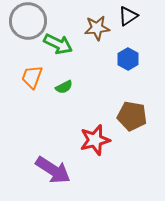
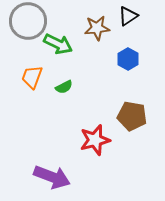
purple arrow: moved 1 px left, 7 px down; rotated 12 degrees counterclockwise
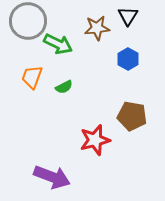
black triangle: rotated 25 degrees counterclockwise
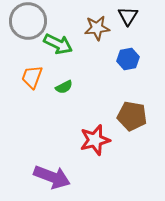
blue hexagon: rotated 20 degrees clockwise
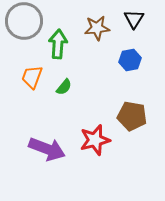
black triangle: moved 6 px right, 3 px down
gray circle: moved 4 px left
green arrow: rotated 112 degrees counterclockwise
blue hexagon: moved 2 px right, 1 px down
green semicircle: rotated 24 degrees counterclockwise
purple arrow: moved 5 px left, 28 px up
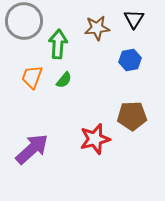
green semicircle: moved 7 px up
brown pentagon: rotated 12 degrees counterclockwise
red star: moved 1 px up
purple arrow: moved 15 px left; rotated 63 degrees counterclockwise
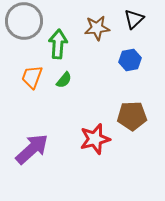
black triangle: rotated 15 degrees clockwise
